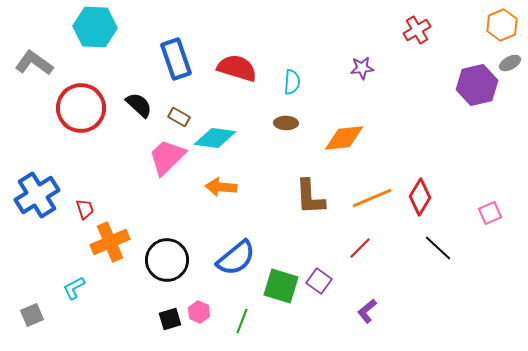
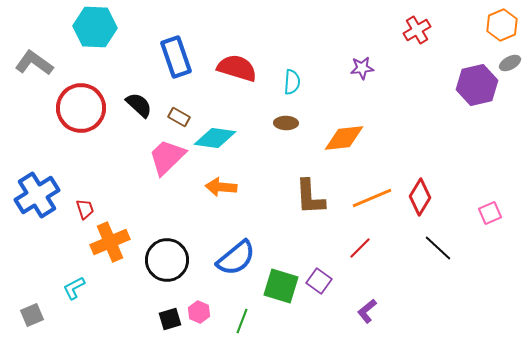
blue rectangle: moved 2 px up
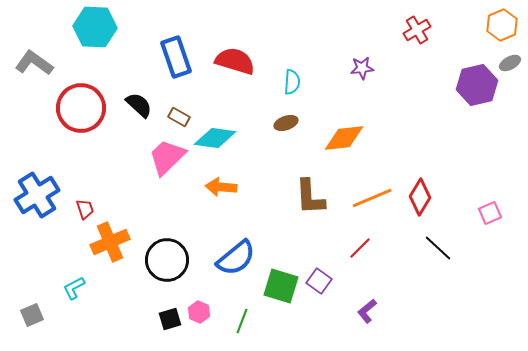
red semicircle: moved 2 px left, 7 px up
brown ellipse: rotated 20 degrees counterclockwise
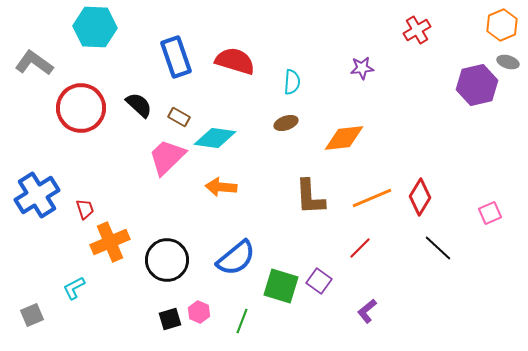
gray ellipse: moved 2 px left, 1 px up; rotated 45 degrees clockwise
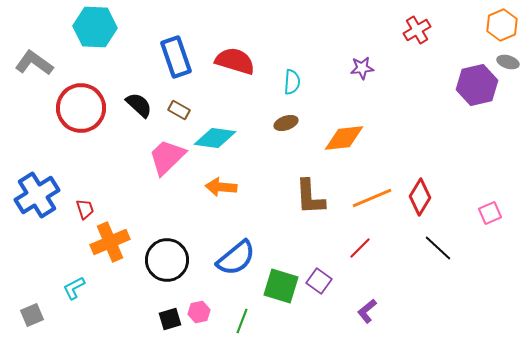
brown rectangle: moved 7 px up
pink hexagon: rotated 25 degrees clockwise
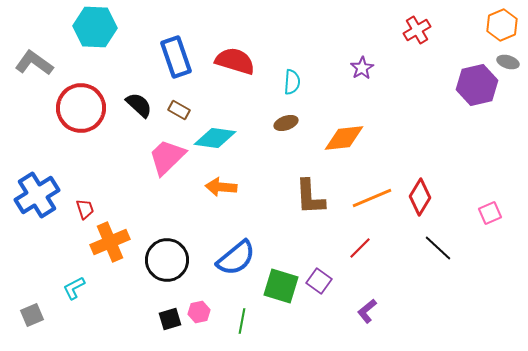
purple star: rotated 25 degrees counterclockwise
green line: rotated 10 degrees counterclockwise
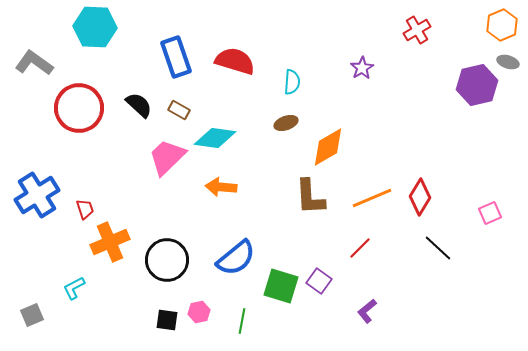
red circle: moved 2 px left
orange diamond: moved 16 px left, 9 px down; rotated 24 degrees counterclockwise
black square: moved 3 px left, 1 px down; rotated 25 degrees clockwise
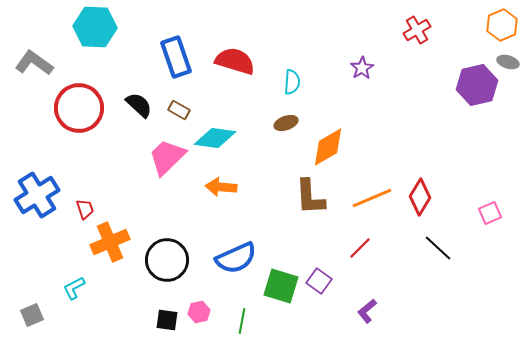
blue semicircle: rotated 15 degrees clockwise
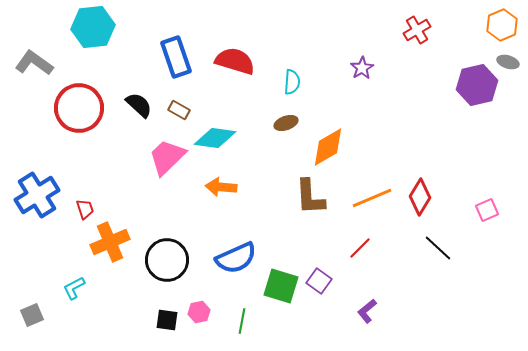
cyan hexagon: moved 2 px left; rotated 9 degrees counterclockwise
pink square: moved 3 px left, 3 px up
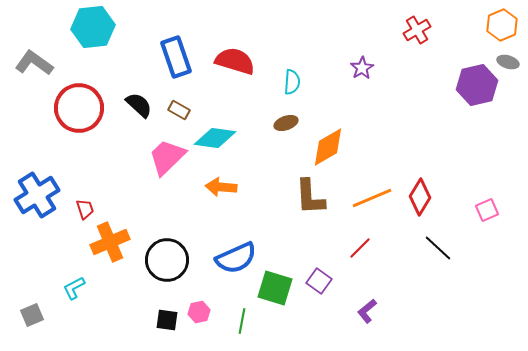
green square: moved 6 px left, 2 px down
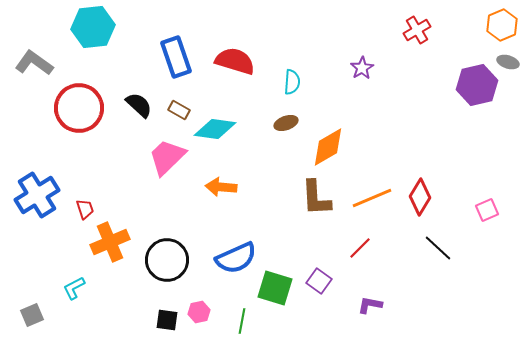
cyan diamond: moved 9 px up
brown L-shape: moved 6 px right, 1 px down
purple L-shape: moved 3 px right, 6 px up; rotated 50 degrees clockwise
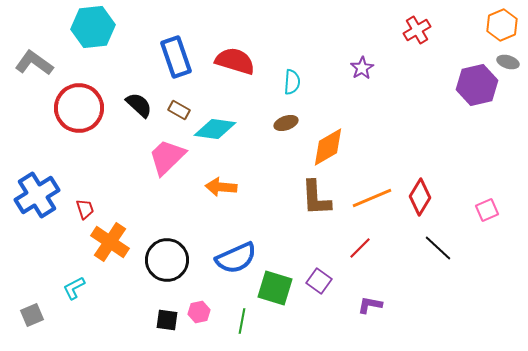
orange cross: rotated 33 degrees counterclockwise
